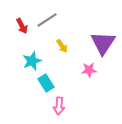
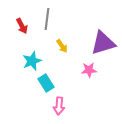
gray line: moved 1 px up; rotated 50 degrees counterclockwise
purple triangle: rotated 40 degrees clockwise
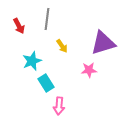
red arrow: moved 3 px left
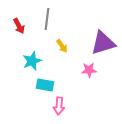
cyan rectangle: moved 1 px left, 2 px down; rotated 48 degrees counterclockwise
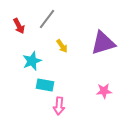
gray line: rotated 30 degrees clockwise
pink star: moved 15 px right, 21 px down
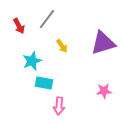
cyan rectangle: moved 1 px left, 2 px up
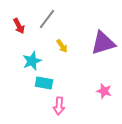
pink star: rotated 21 degrees clockwise
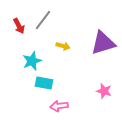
gray line: moved 4 px left, 1 px down
yellow arrow: moved 1 px right; rotated 40 degrees counterclockwise
pink arrow: rotated 78 degrees clockwise
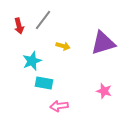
red arrow: rotated 14 degrees clockwise
